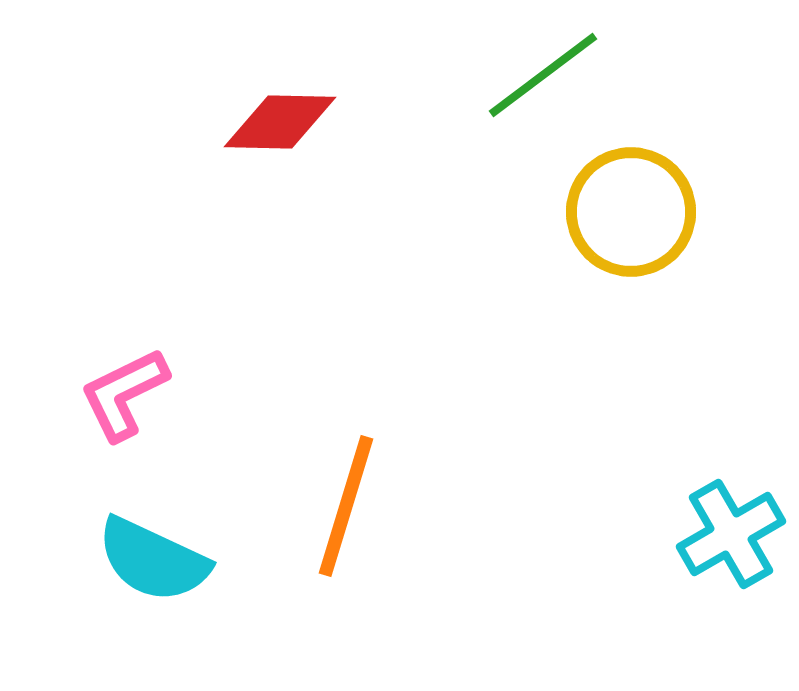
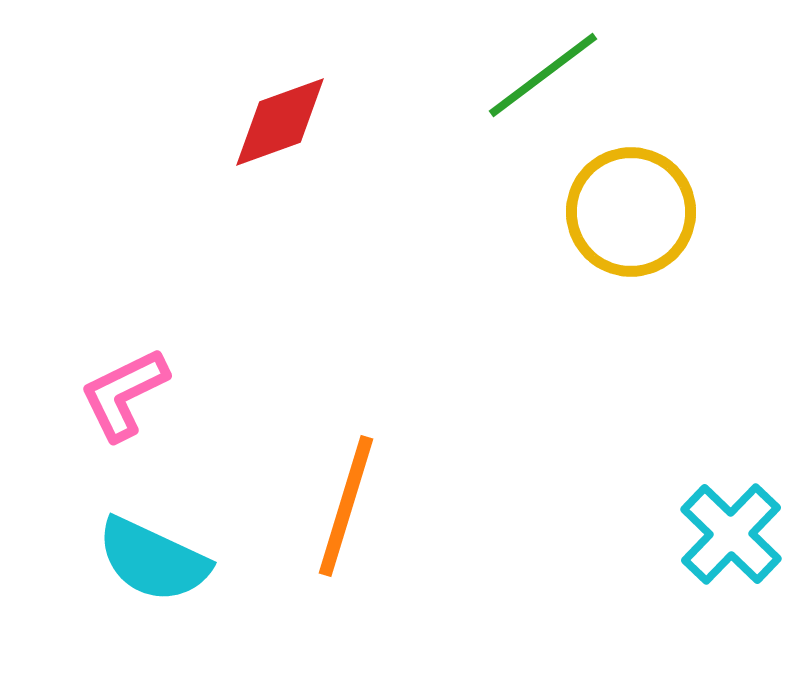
red diamond: rotated 21 degrees counterclockwise
cyan cross: rotated 16 degrees counterclockwise
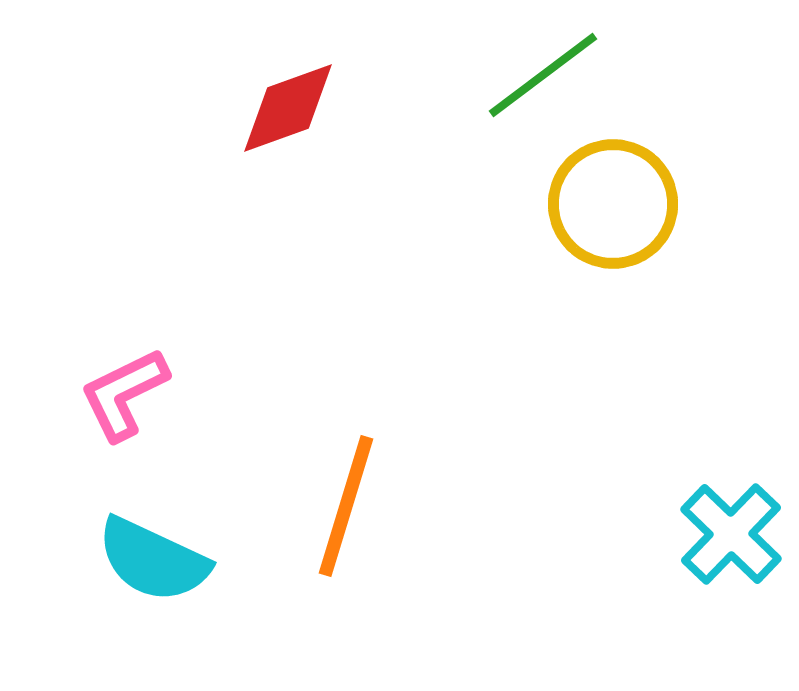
red diamond: moved 8 px right, 14 px up
yellow circle: moved 18 px left, 8 px up
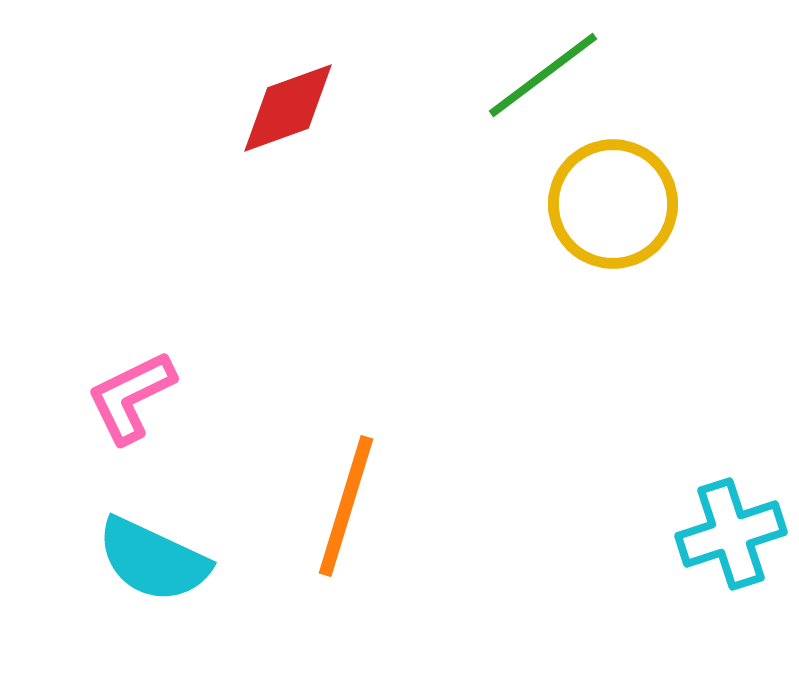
pink L-shape: moved 7 px right, 3 px down
cyan cross: rotated 28 degrees clockwise
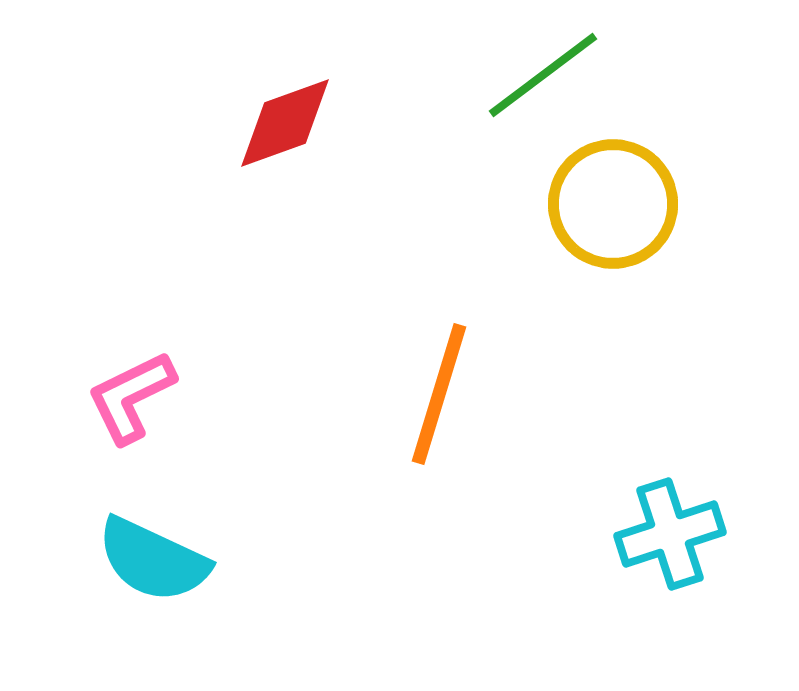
red diamond: moved 3 px left, 15 px down
orange line: moved 93 px right, 112 px up
cyan cross: moved 61 px left
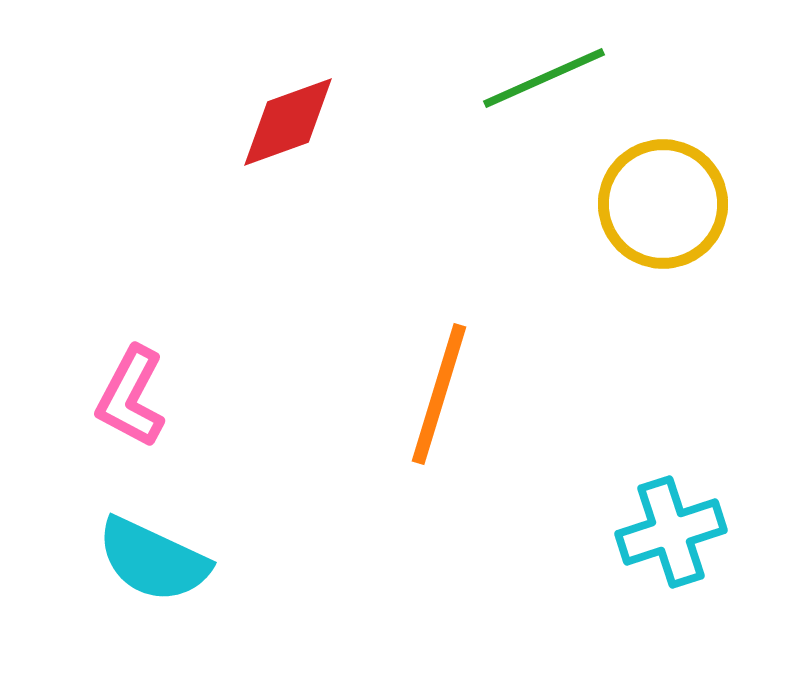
green line: moved 1 px right, 3 px down; rotated 13 degrees clockwise
red diamond: moved 3 px right, 1 px up
yellow circle: moved 50 px right
pink L-shape: rotated 36 degrees counterclockwise
cyan cross: moved 1 px right, 2 px up
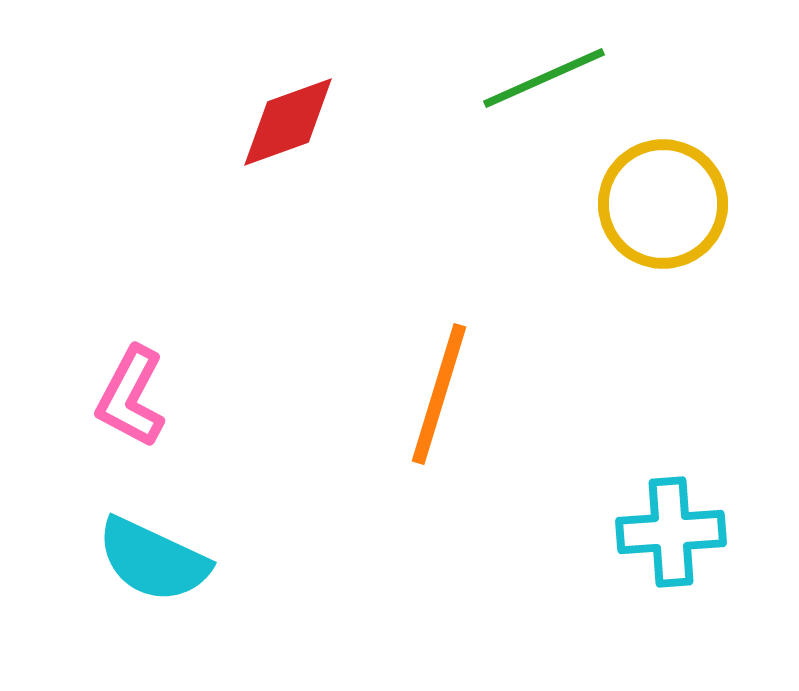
cyan cross: rotated 14 degrees clockwise
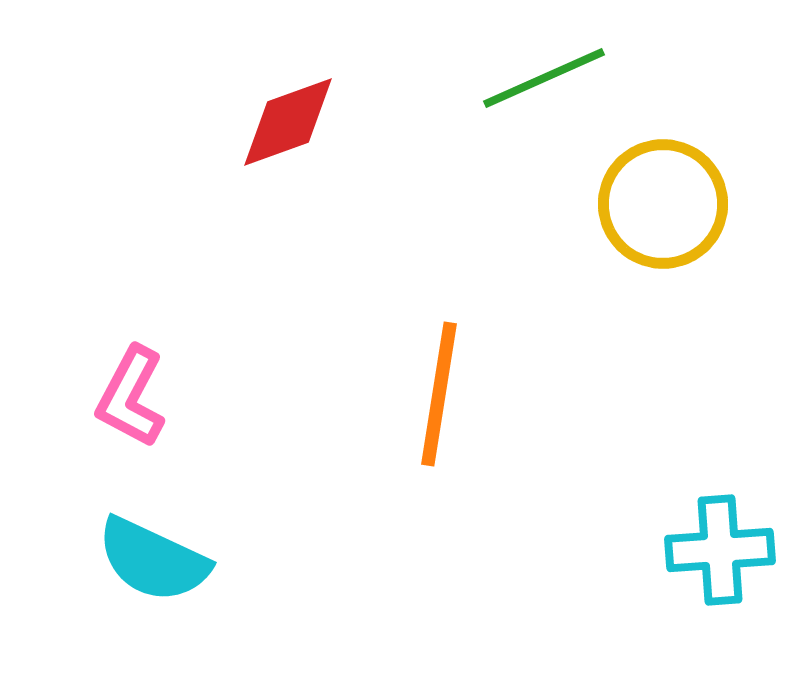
orange line: rotated 8 degrees counterclockwise
cyan cross: moved 49 px right, 18 px down
